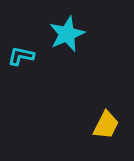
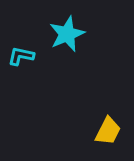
yellow trapezoid: moved 2 px right, 6 px down
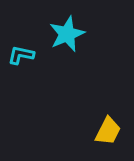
cyan L-shape: moved 1 px up
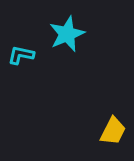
yellow trapezoid: moved 5 px right
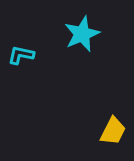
cyan star: moved 15 px right
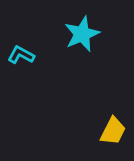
cyan L-shape: rotated 16 degrees clockwise
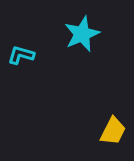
cyan L-shape: rotated 12 degrees counterclockwise
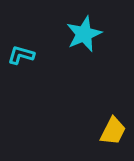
cyan star: moved 2 px right
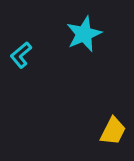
cyan L-shape: rotated 56 degrees counterclockwise
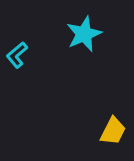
cyan L-shape: moved 4 px left
